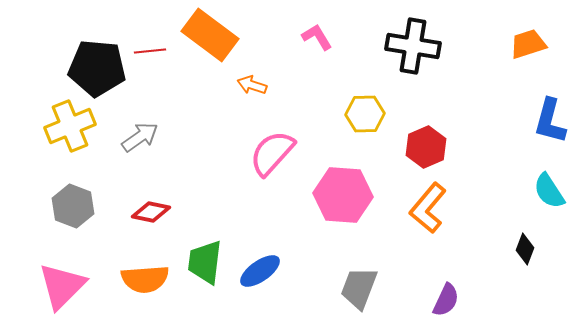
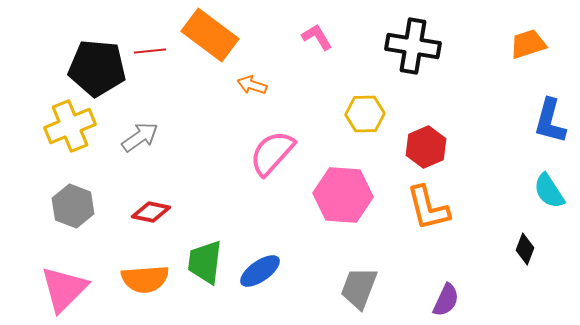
orange L-shape: rotated 54 degrees counterclockwise
pink triangle: moved 2 px right, 3 px down
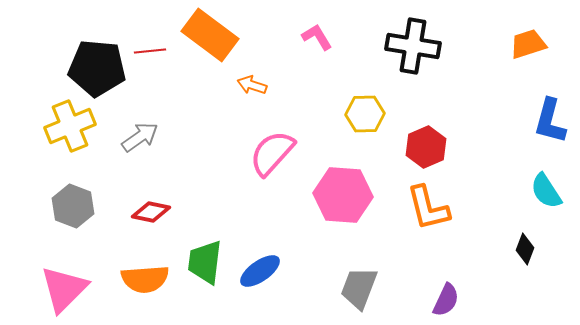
cyan semicircle: moved 3 px left
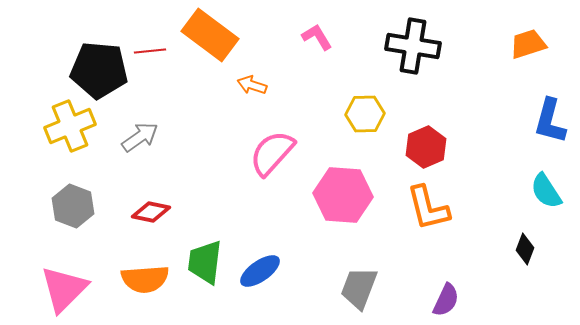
black pentagon: moved 2 px right, 2 px down
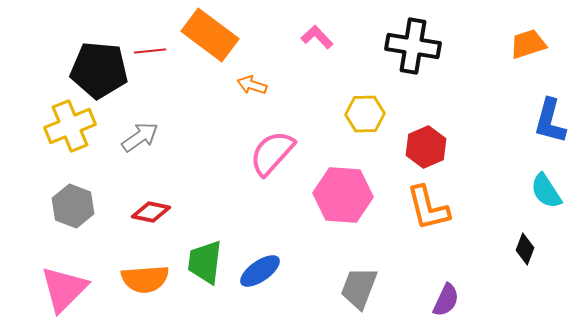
pink L-shape: rotated 12 degrees counterclockwise
